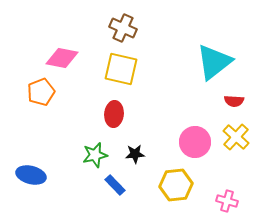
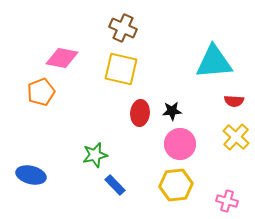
cyan triangle: rotated 33 degrees clockwise
red ellipse: moved 26 px right, 1 px up
pink circle: moved 15 px left, 2 px down
black star: moved 37 px right, 43 px up
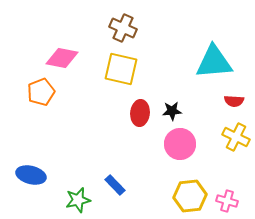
yellow cross: rotated 16 degrees counterclockwise
green star: moved 17 px left, 45 px down
yellow hexagon: moved 14 px right, 11 px down
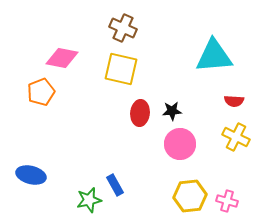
cyan triangle: moved 6 px up
blue rectangle: rotated 15 degrees clockwise
green star: moved 11 px right
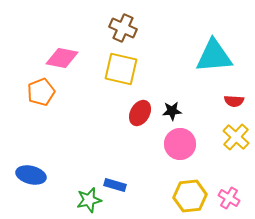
red ellipse: rotated 25 degrees clockwise
yellow cross: rotated 16 degrees clockwise
blue rectangle: rotated 45 degrees counterclockwise
pink cross: moved 2 px right, 3 px up; rotated 15 degrees clockwise
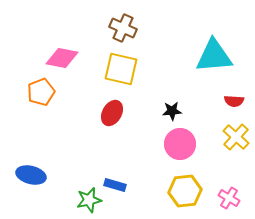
red ellipse: moved 28 px left
yellow hexagon: moved 5 px left, 5 px up
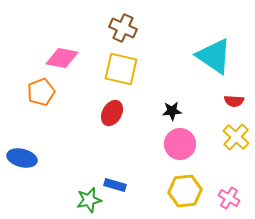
cyan triangle: rotated 39 degrees clockwise
blue ellipse: moved 9 px left, 17 px up
